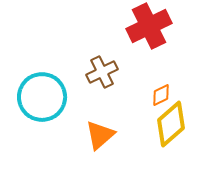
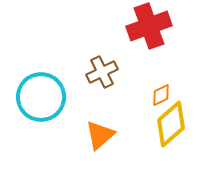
red cross: rotated 6 degrees clockwise
cyan circle: moved 1 px left
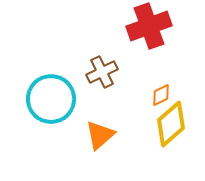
cyan circle: moved 10 px right, 2 px down
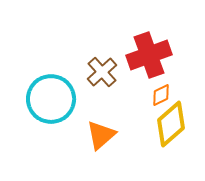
red cross: moved 29 px down
brown cross: rotated 16 degrees counterclockwise
orange triangle: moved 1 px right
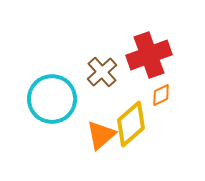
cyan circle: moved 1 px right
yellow diamond: moved 40 px left
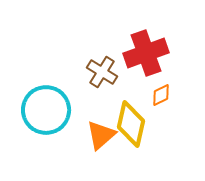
red cross: moved 3 px left, 2 px up
brown cross: rotated 16 degrees counterclockwise
cyan circle: moved 6 px left, 11 px down
yellow diamond: rotated 36 degrees counterclockwise
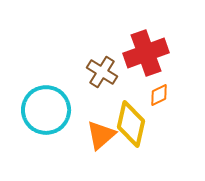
orange diamond: moved 2 px left
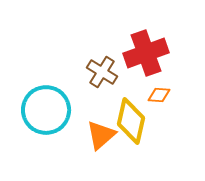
orange diamond: rotated 30 degrees clockwise
yellow diamond: moved 3 px up
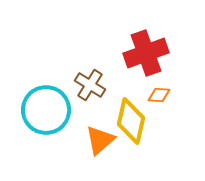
brown cross: moved 12 px left, 13 px down
orange triangle: moved 1 px left, 5 px down
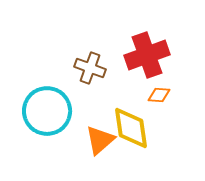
red cross: moved 1 px right, 2 px down
brown cross: moved 17 px up; rotated 12 degrees counterclockwise
cyan circle: moved 1 px right, 1 px down
yellow diamond: moved 7 px down; rotated 21 degrees counterclockwise
